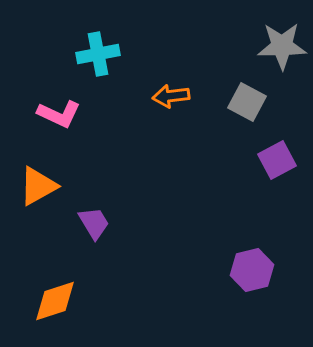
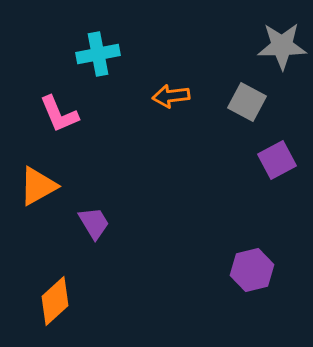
pink L-shape: rotated 42 degrees clockwise
orange diamond: rotated 24 degrees counterclockwise
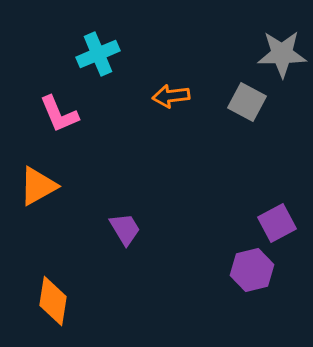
gray star: moved 8 px down
cyan cross: rotated 12 degrees counterclockwise
purple square: moved 63 px down
purple trapezoid: moved 31 px right, 6 px down
orange diamond: moved 2 px left; rotated 39 degrees counterclockwise
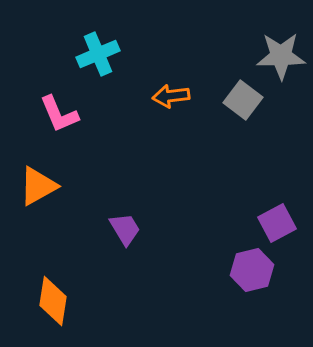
gray star: moved 1 px left, 2 px down
gray square: moved 4 px left, 2 px up; rotated 9 degrees clockwise
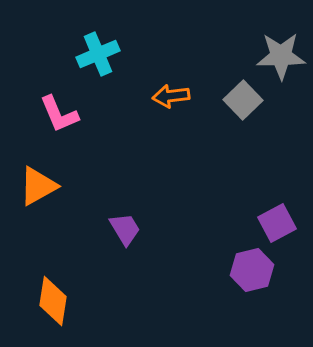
gray square: rotated 9 degrees clockwise
